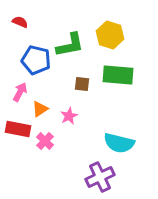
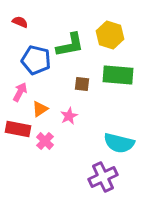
purple cross: moved 3 px right
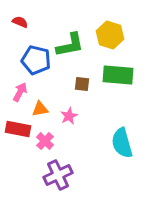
orange triangle: rotated 24 degrees clockwise
cyan semicircle: moved 3 px right; rotated 60 degrees clockwise
purple cross: moved 45 px left, 2 px up
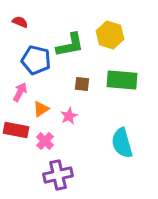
green rectangle: moved 4 px right, 5 px down
orange triangle: moved 1 px right; rotated 24 degrees counterclockwise
red rectangle: moved 2 px left, 1 px down
purple cross: rotated 12 degrees clockwise
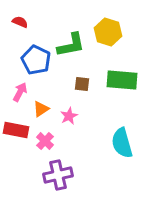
yellow hexagon: moved 2 px left, 3 px up
green L-shape: moved 1 px right
blue pentagon: rotated 12 degrees clockwise
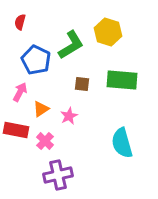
red semicircle: rotated 98 degrees counterclockwise
green L-shape: rotated 20 degrees counterclockwise
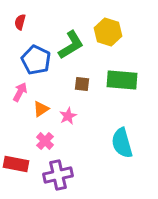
pink star: moved 1 px left
red rectangle: moved 34 px down
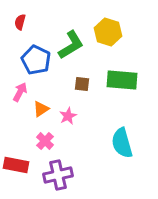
red rectangle: moved 1 px down
